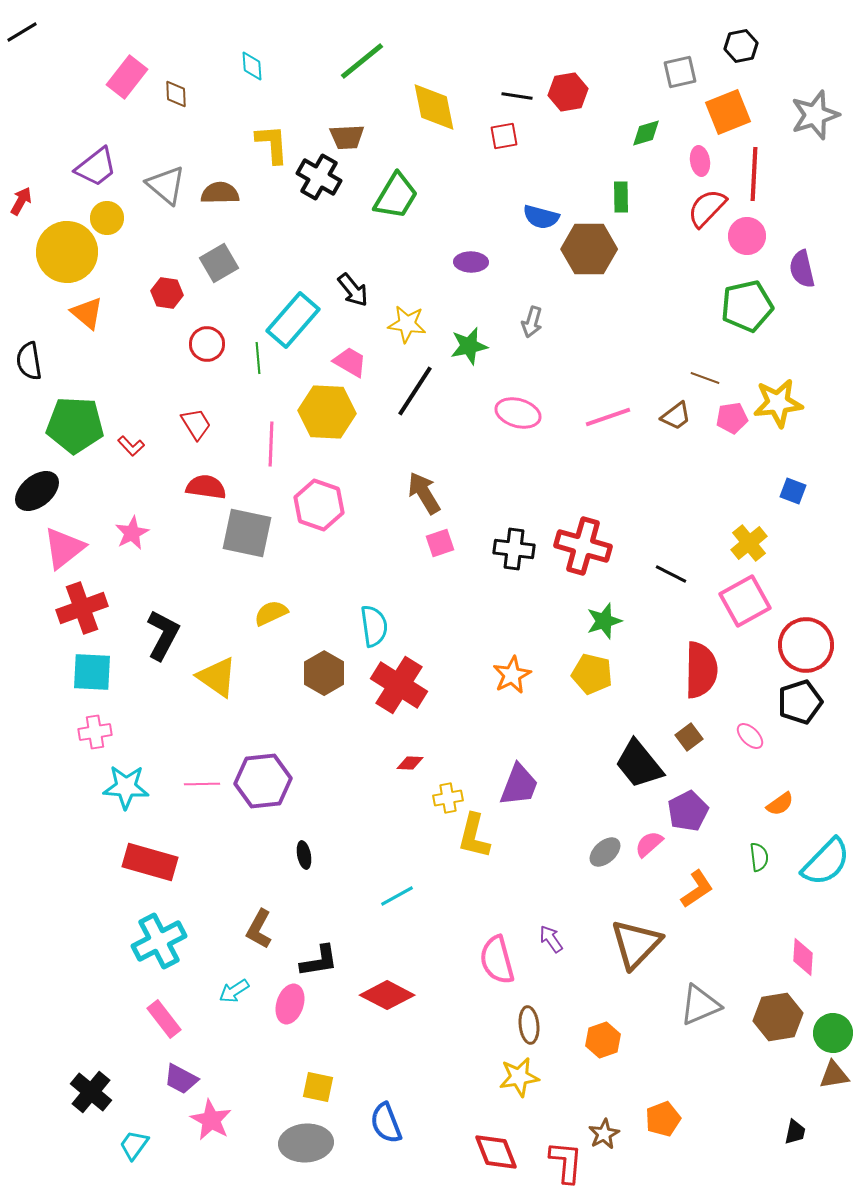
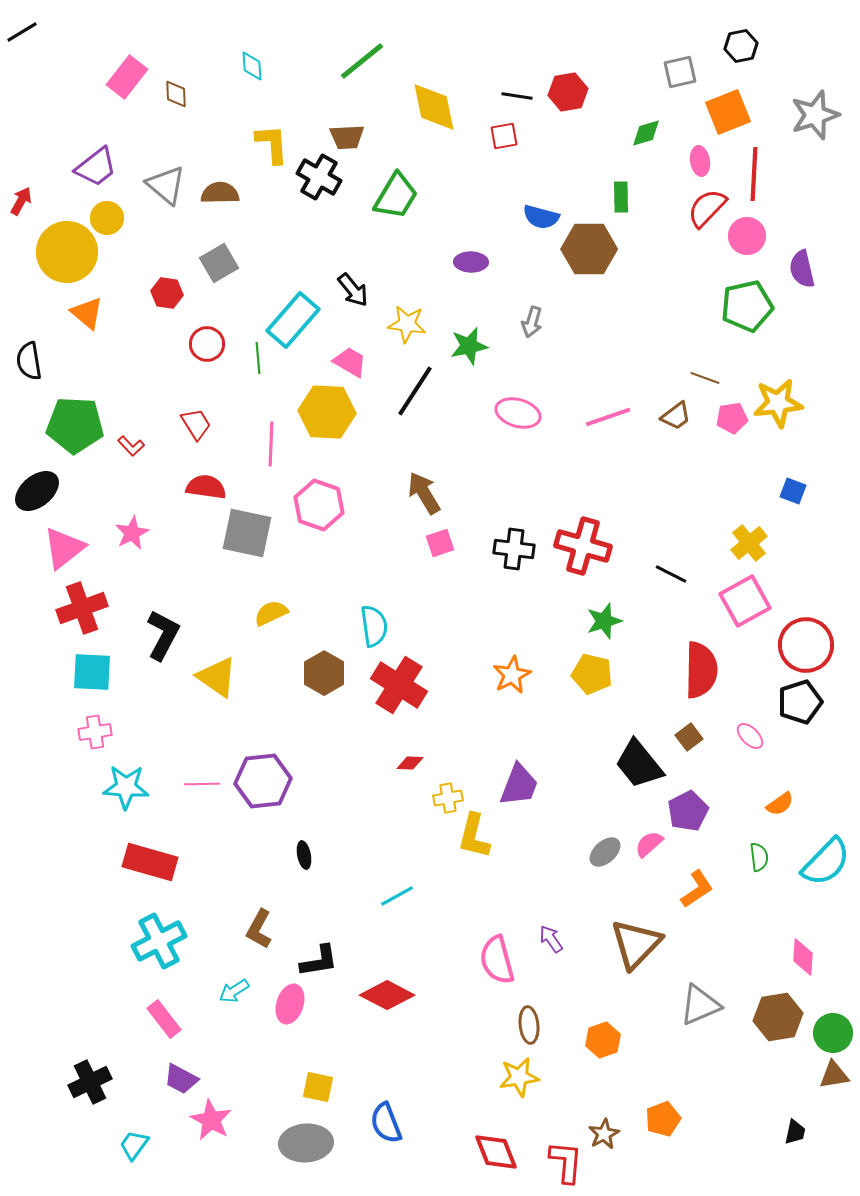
black cross at (91, 1092): moved 1 px left, 10 px up; rotated 24 degrees clockwise
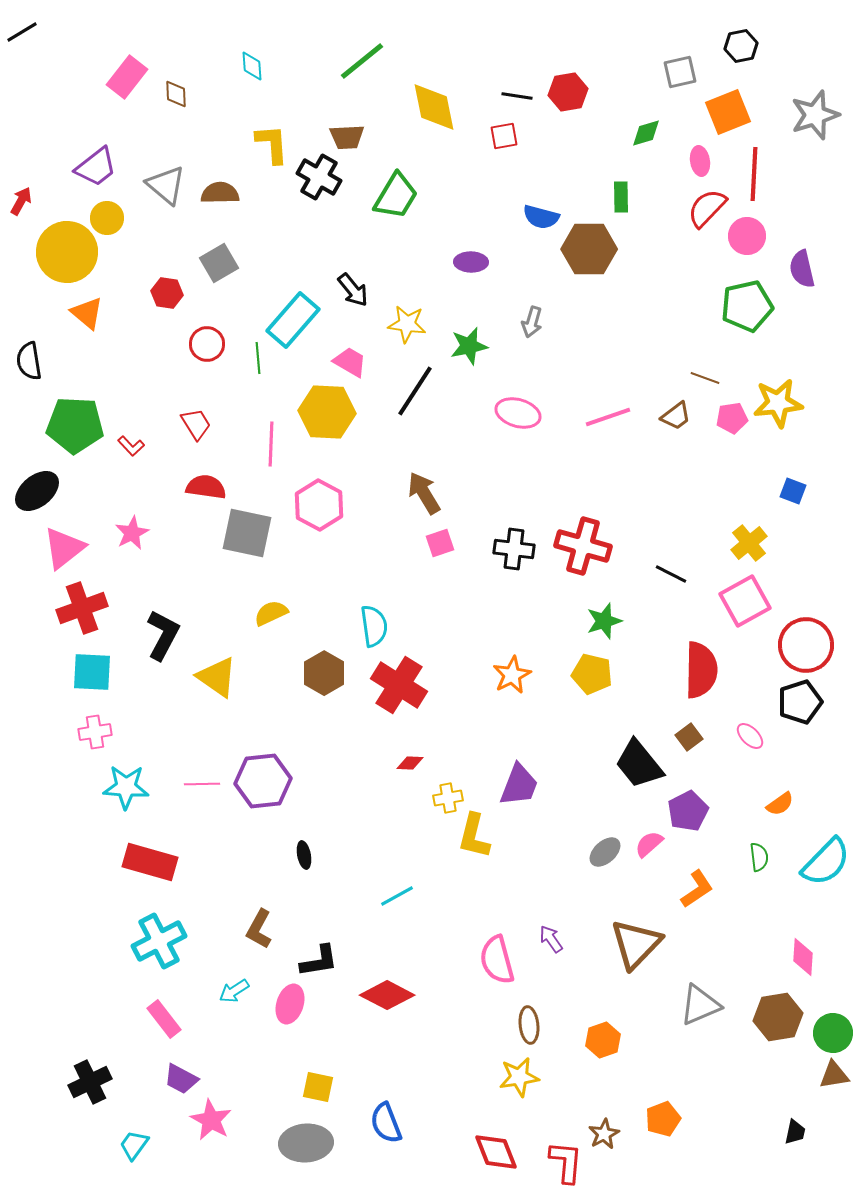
pink hexagon at (319, 505): rotated 9 degrees clockwise
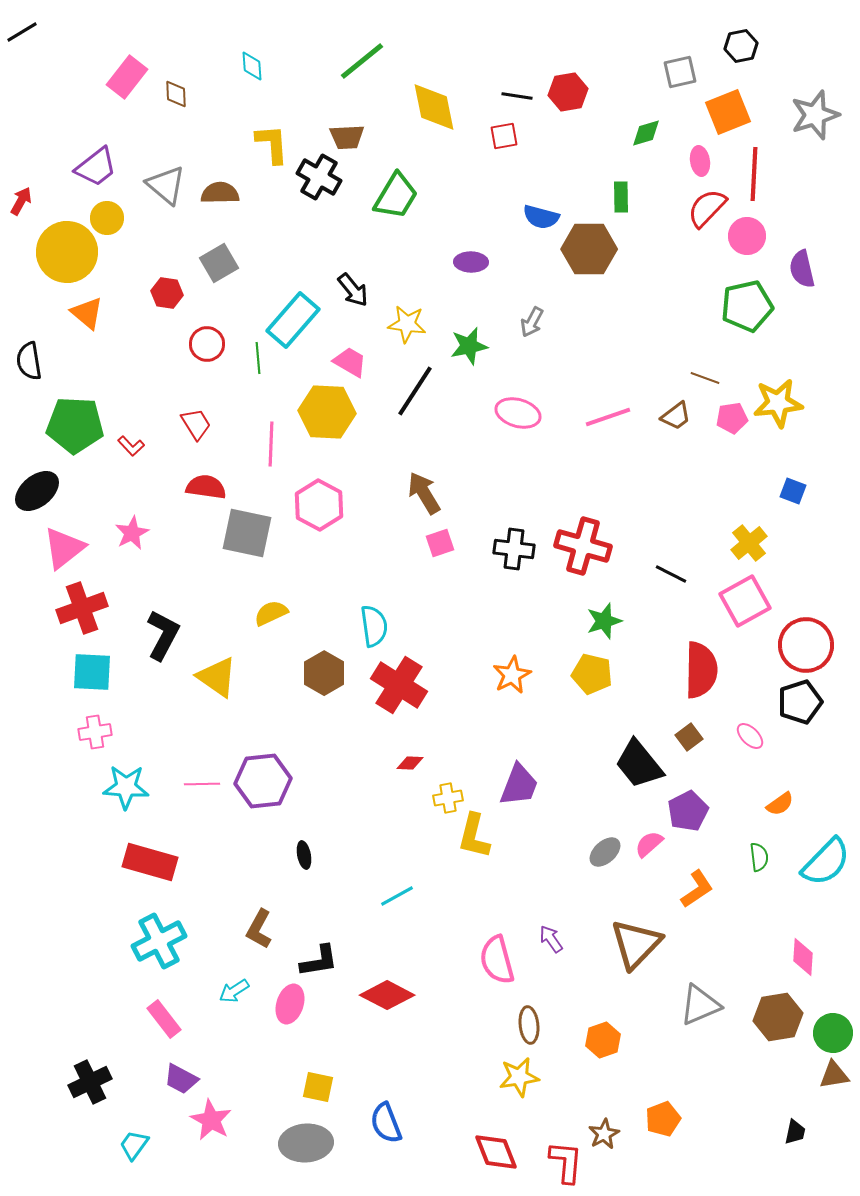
gray arrow at (532, 322): rotated 12 degrees clockwise
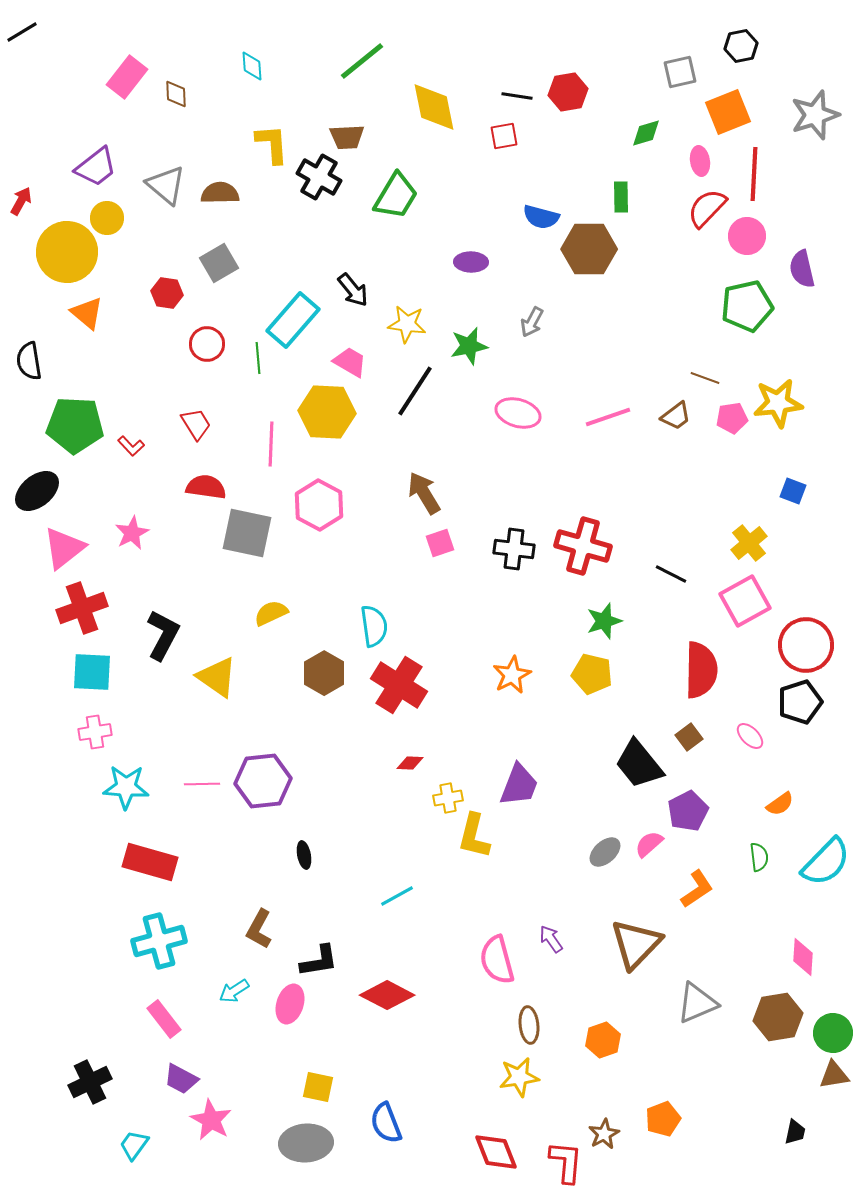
cyan cross at (159, 941): rotated 12 degrees clockwise
gray triangle at (700, 1005): moved 3 px left, 2 px up
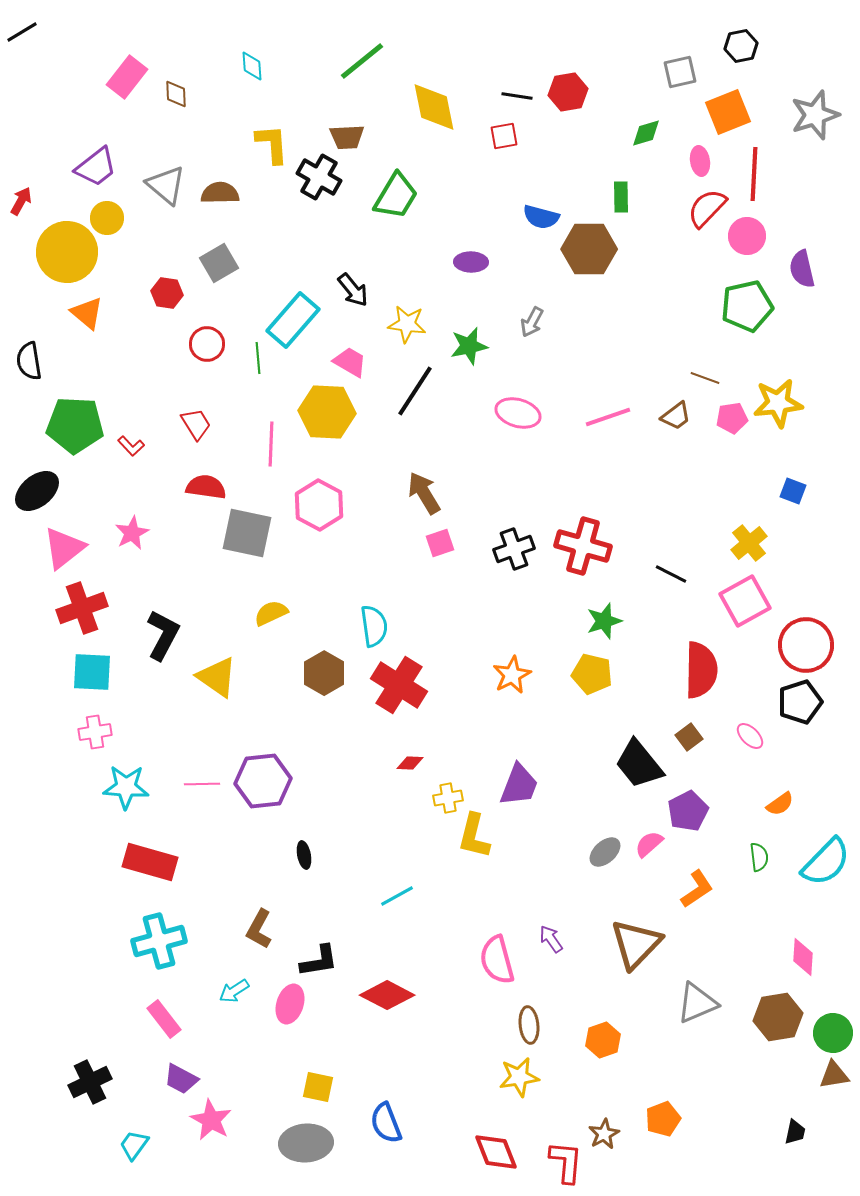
black cross at (514, 549): rotated 27 degrees counterclockwise
